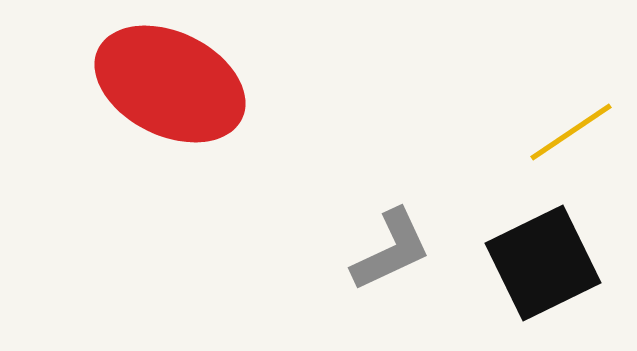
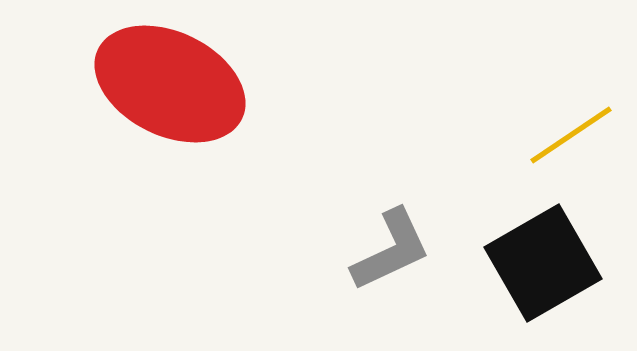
yellow line: moved 3 px down
black square: rotated 4 degrees counterclockwise
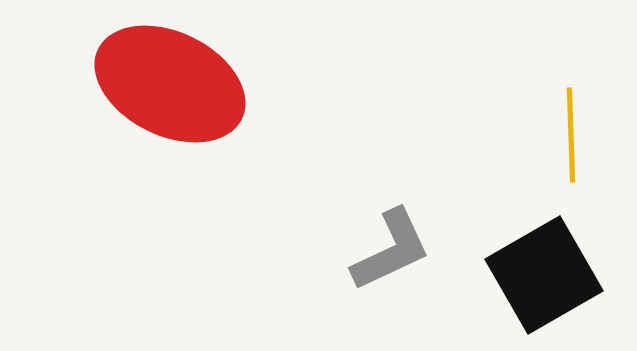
yellow line: rotated 58 degrees counterclockwise
black square: moved 1 px right, 12 px down
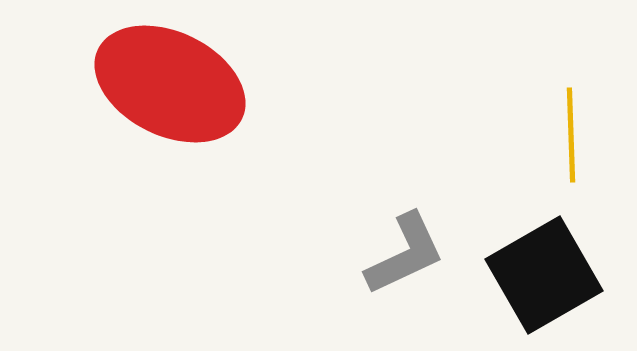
gray L-shape: moved 14 px right, 4 px down
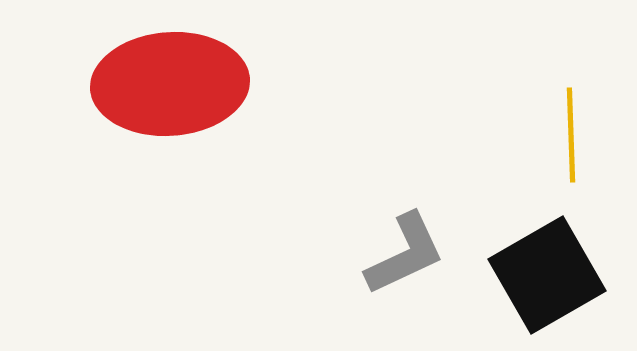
red ellipse: rotated 30 degrees counterclockwise
black square: moved 3 px right
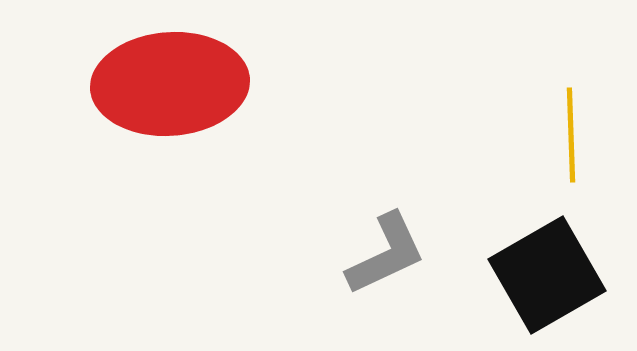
gray L-shape: moved 19 px left
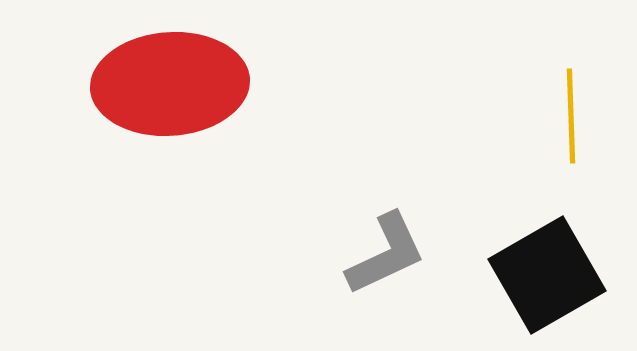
yellow line: moved 19 px up
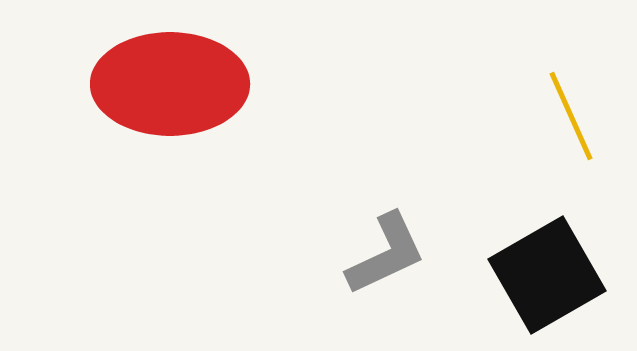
red ellipse: rotated 4 degrees clockwise
yellow line: rotated 22 degrees counterclockwise
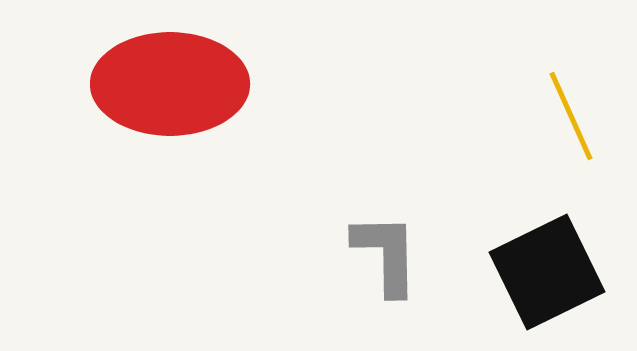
gray L-shape: rotated 66 degrees counterclockwise
black square: moved 3 px up; rotated 4 degrees clockwise
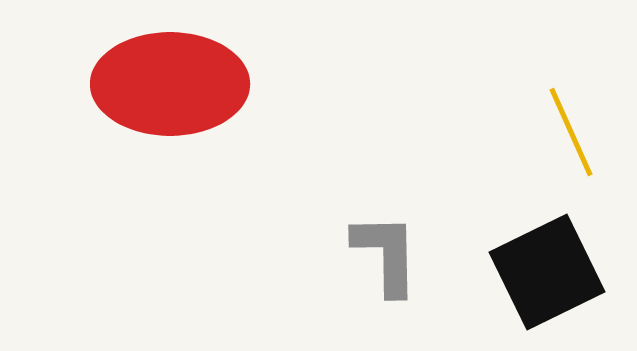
yellow line: moved 16 px down
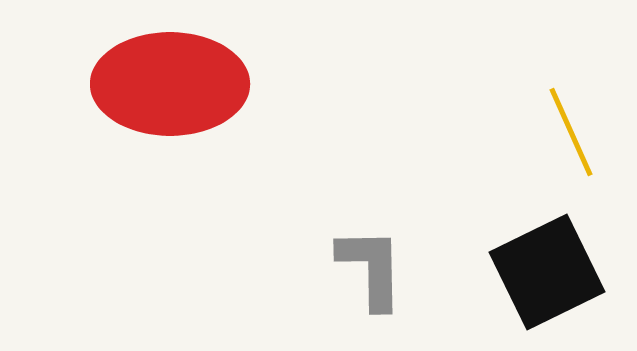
gray L-shape: moved 15 px left, 14 px down
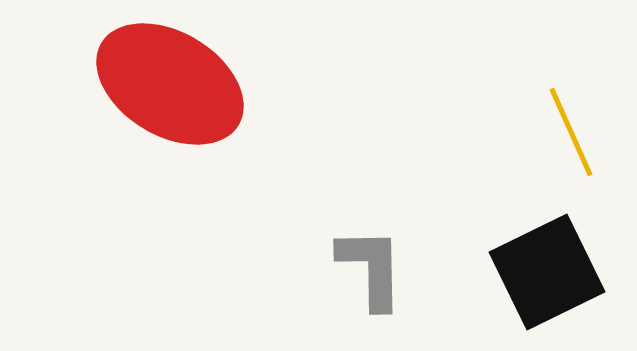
red ellipse: rotated 31 degrees clockwise
